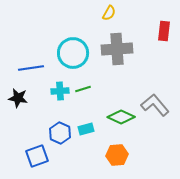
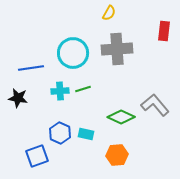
cyan rectangle: moved 5 px down; rotated 28 degrees clockwise
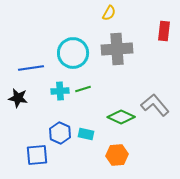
blue square: moved 1 px up; rotated 15 degrees clockwise
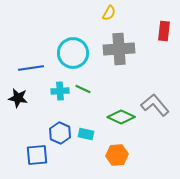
gray cross: moved 2 px right
green line: rotated 42 degrees clockwise
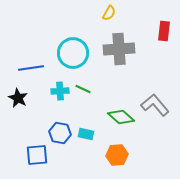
black star: rotated 18 degrees clockwise
green diamond: rotated 16 degrees clockwise
blue hexagon: rotated 15 degrees counterclockwise
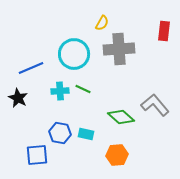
yellow semicircle: moved 7 px left, 10 px down
cyan circle: moved 1 px right, 1 px down
blue line: rotated 15 degrees counterclockwise
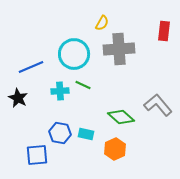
blue line: moved 1 px up
green line: moved 4 px up
gray L-shape: moved 3 px right
orange hexagon: moved 2 px left, 6 px up; rotated 20 degrees counterclockwise
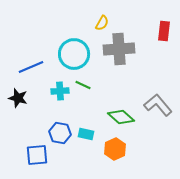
black star: rotated 12 degrees counterclockwise
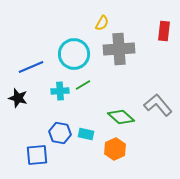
green line: rotated 56 degrees counterclockwise
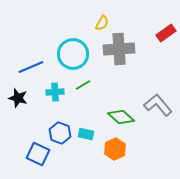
red rectangle: moved 2 px right, 2 px down; rotated 48 degrees clockwise
cyan circle: moved 1 px left
cyan cross: moved 5 px left, 1 px down
blue hexagon: rotated 10 degrees clockwise
blue square: moved 1 px right, 1 px up; rotated 30 degrees clockwise
